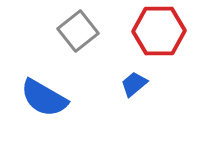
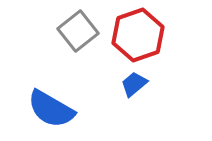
red hexagon: moved 21 px left, 4 px down; rotated 18 degrees counterclockwise
blue semicircle: moved 7 px right, 11 px down
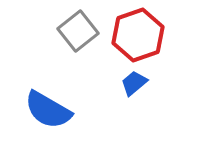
blue trapezoid: moved 1 px up
blue semicircle: moved 3 px left, 1 px down
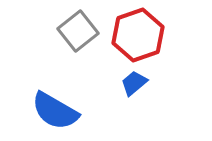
blue semicircle: moved 7 px right, 1 px down
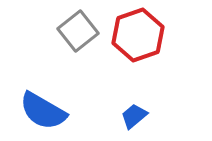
blue trapezoid: moved 33 px down
blue semicircle: moved 12 px left
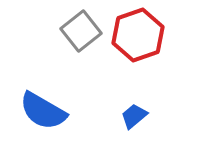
gray square: moved 3 px right
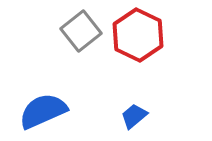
red hexagon: rotated 15 degrees counterclockwise
blue semicircle: rotated 126 degrees clockwise
